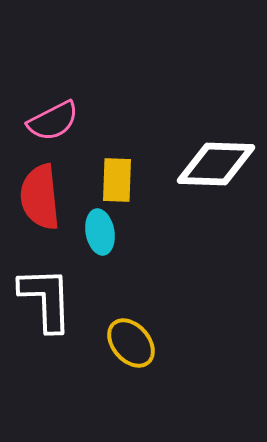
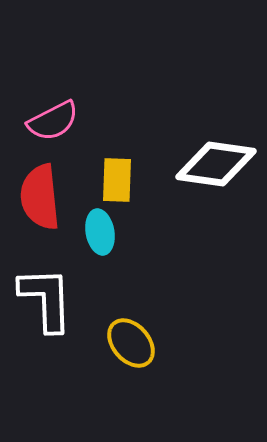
white diamond: rotated 6 degrees clockwise
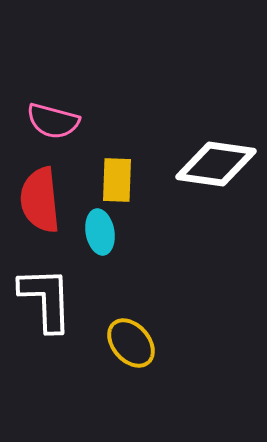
pink semicircle: rotated 42 degrees clockwise
red semicircle: moved 3 px down
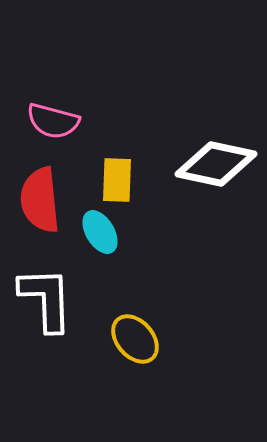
white diamond: rotated 4 degrees clockwise
cyan ellipse: rotated 21 degrees counterclockwise
yellow ellipse: moved 4 px right, 4 px up
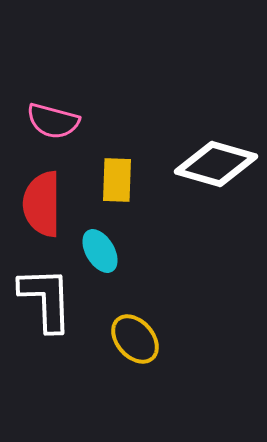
white diamond: rotated 4 degrees clockwise
red semicircle: moved 2 px right, 4 px down; rotated 6 degrees clockwise
cyan ellipse: moved 19 px down
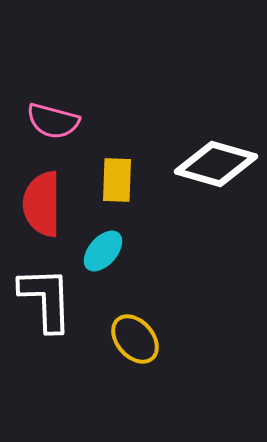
cyan ellipse: moved 3 px right; rotated 72 degrees clockwise
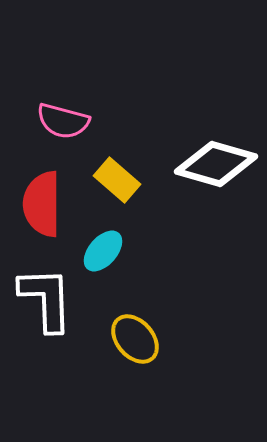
pink semicircle: moved 10 px right
yellow rectangle: rotated 51 degrees counterclockwise
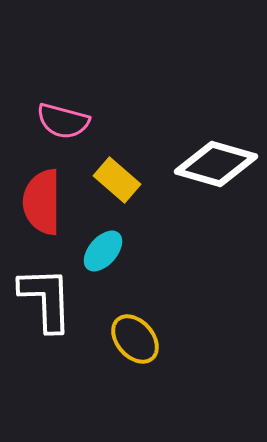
red semicircle: moved 2 px up
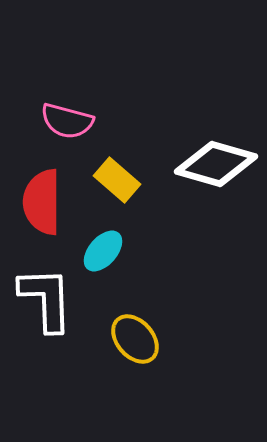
pink semicircle: moved 4 px right
